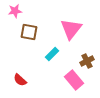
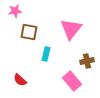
cyan rectangle: moved 6 px left; rotated 32 degrees counterclockwise
brown cross: rotated 16 degrees clockwise
pink rectangle: moved 2 px left, 1 px down
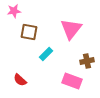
pink star: moved 1 px left
cyan rectangle: rotated 32 degrees clockwise
pink rectangle: rotated 30 degrees counterclockwise
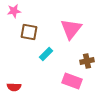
red semicircle: moved 6 px left, 7 px down; rotated 40 degrees counterclockwise
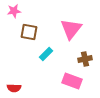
brown cross: moved 2 px left, 2 px up
red semicircle: moved 1 px down
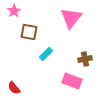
pink star: rotated 24 degrees counterclockwise
pink triangle: moved 11 px up
red semicircle: rotated 48 degrees clockwise
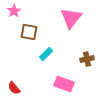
brown cross: moved 2 px right
pink rectangle: moved 8 px left, 3 px down
